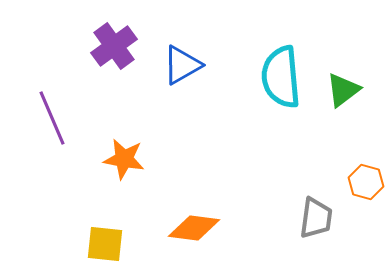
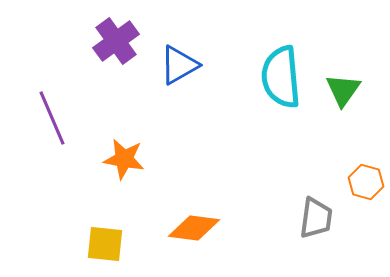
purple cross: moved 2 px right, 5 px up
blue triangle: moved 3 px left
green triangle: rotated 18 degrees counterclockwise
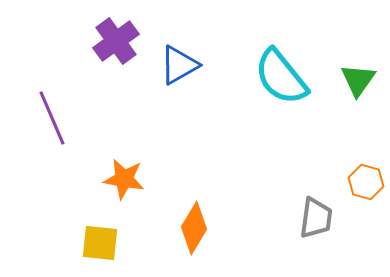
cyan semicircle: rotated 34 degrees counterclockwise
green triangle: moved 15 px right, 10 px up
orange star: moved 20 px down
orange diamond: rotated 66 degrees counterclockwise
yellow square: moved 5 px left, 1 px up
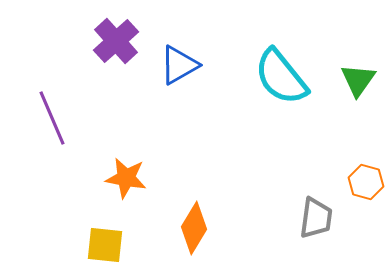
purple cross: rotated 6 degrees counterclockwise
orange star: moved 2 px right, 1 px up
yellow square: moved 5 px right, 2 px down
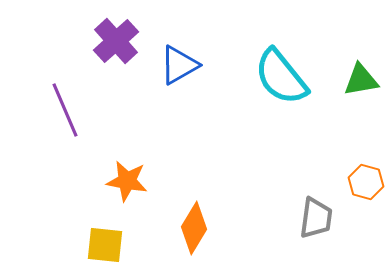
green triangle: moved 3 px right; rotated 45 degrees clockwise
purple line: moved 13 px right, 8 px up
orange star: moved 1 px right, 3 px down
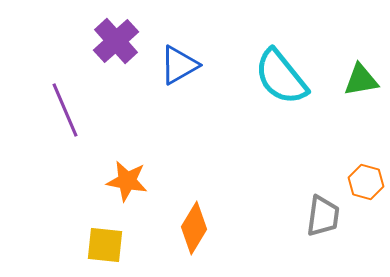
gray trapezoid: moved 7 px right, 2 px up
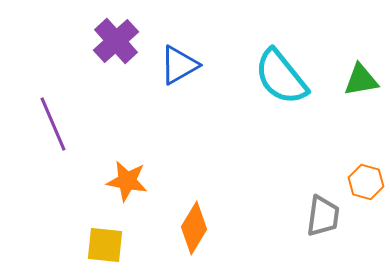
purple line: moved 12 px left, 14 px down
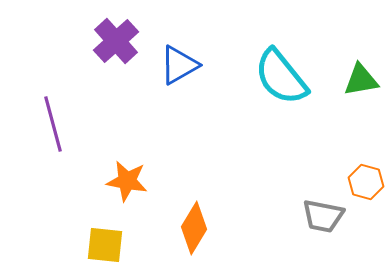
purple line: rotated 8 degrees clockwise
gray trapezoid: rotated 93 degrees clockwise
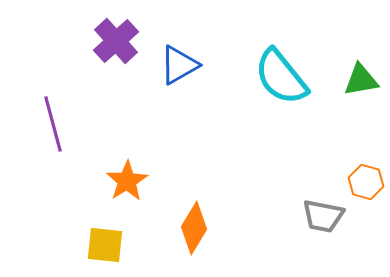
orange star: rotated 30 degrees clockwise
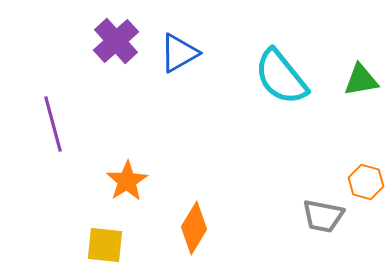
blue triangle: moved 12 px up
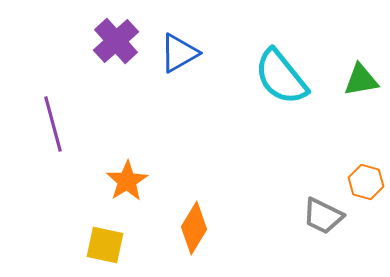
gray trapezoid: rotated 15 degrees clockwise
yellow square: rotated 6 degrees clockwise
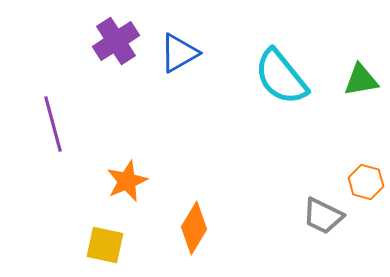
purple cross: rotated 9 degrees clockwise
orange star: rotated 9 degrees clockwise
